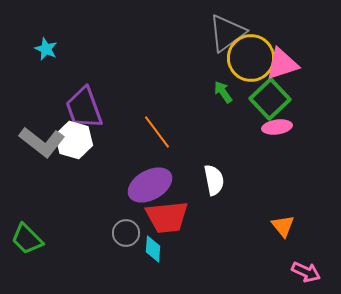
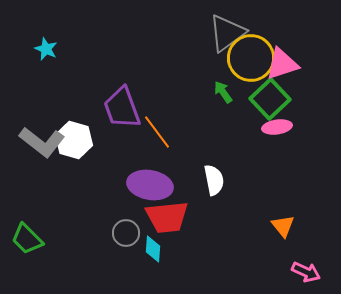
purple trapezoid: moved 38 px right
purple ellipse: rotated 39 degrees clockwise
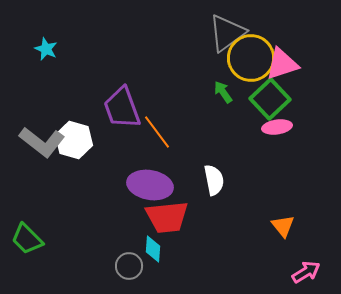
gray circle: moved 3 px right, 33 px down
pink arrow: rotated 56 degrees counterclockwise
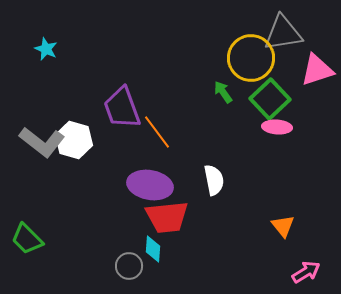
gray triangle: moved 56 px right; rotated 27 degrees clockwise
pink triangle: moved 35 px right, 6 px down
pink ellipse: rotated 12 degrees clockwise
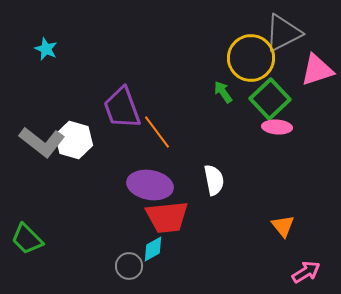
gray triangle: rotated 18 degrees counterclockwise
cyan diamond: rotated 56 degrees clockwise
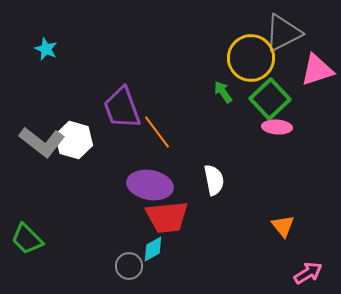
pink arrow: moved 2 px right, 1 px down
